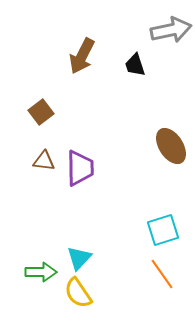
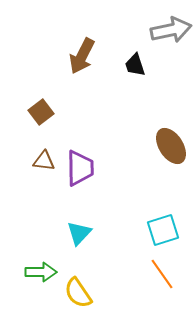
cyan triangle: moved 25 px up
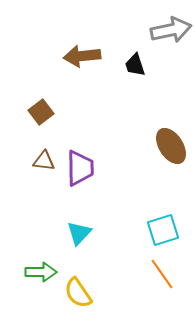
brown arrow: rotated 57 degrees clockwise
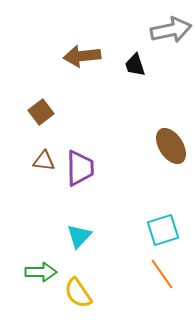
cyan triangle: moved 3 px down
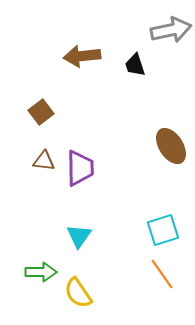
cyan triangle: rotated 8 degrees counterclockwise
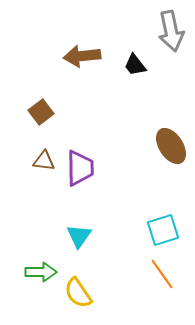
gray arrow: moved 1 px down; rotated 90 degrees clockwise
black trapezoid: rotated 20 degrees counterclockwise
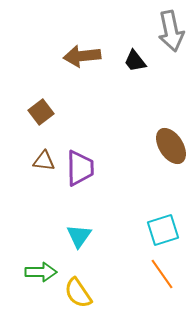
black trapezoid: moved 4 px up
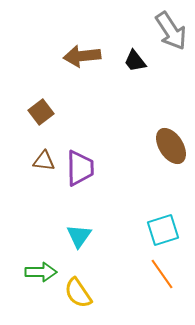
gray arrow: rotated 21 degrees counterclockwise
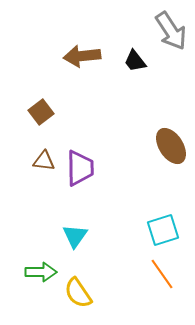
cyan triangle: moved 4 px left
